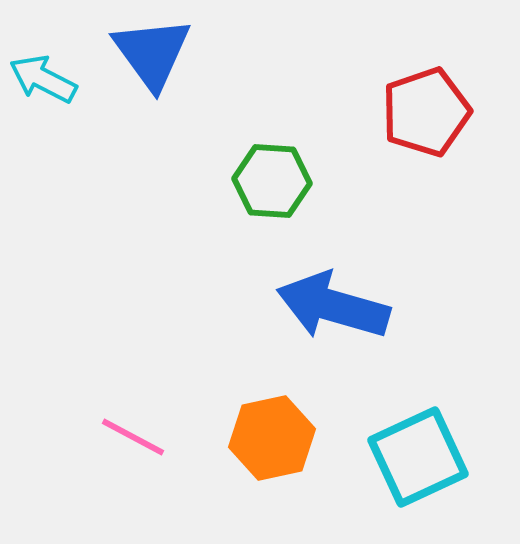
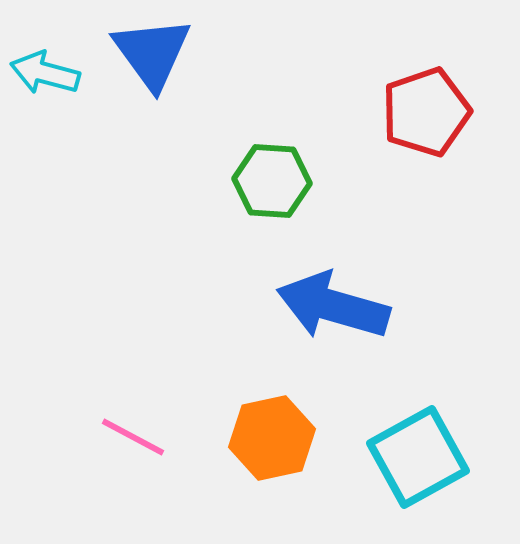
cyan arrow: moved 2 px right, 6 px up; rotated 12 degrees counterclockwise
cyan square: rotated 4 degrees counterclockwise
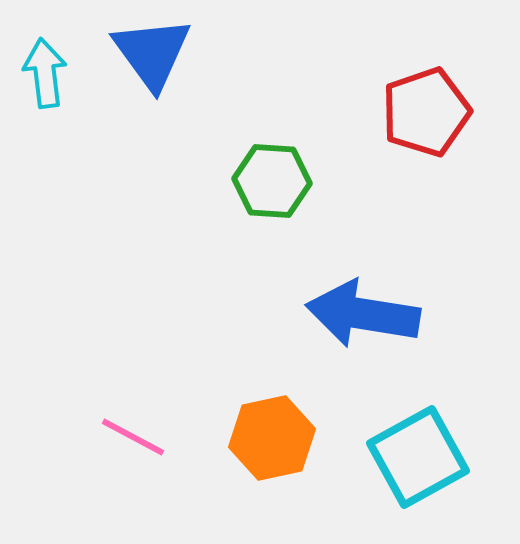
cyan arrow: rotated 68 degrees clockwise
blue arrow: moved 30 px right, 8 px down; rotated 7 degrees counterclockwise
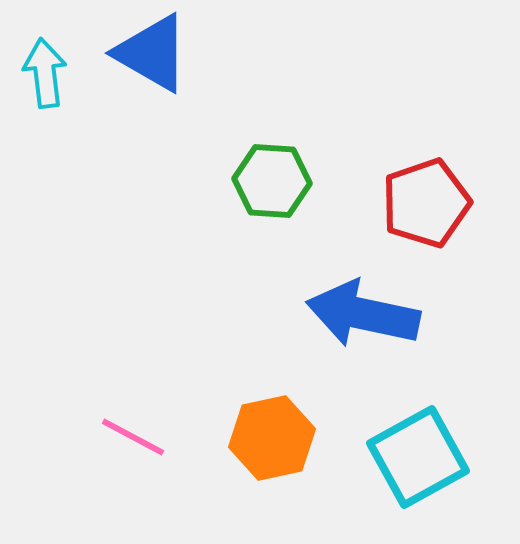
blue triangle: rotated 24 degrees counterclockwise
red pentagon: moved 91 px down
blue arrow: rotated 3 degrees clockwise
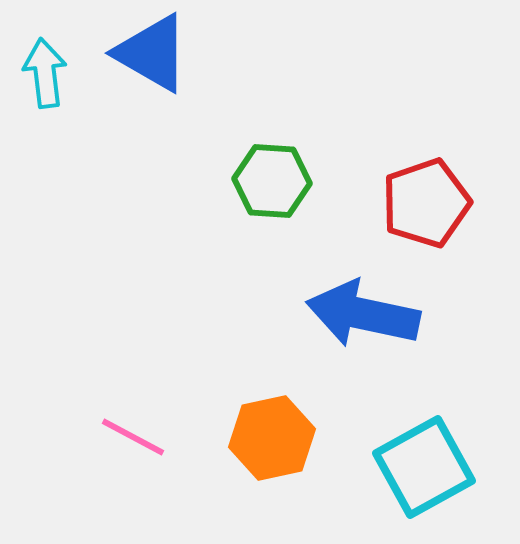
cyan square: moved 6 px right, 10 px down
